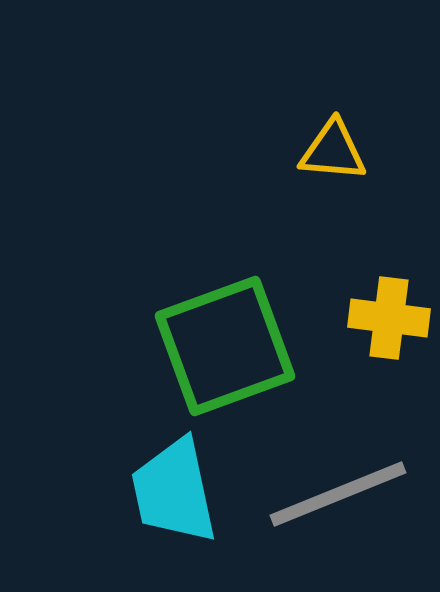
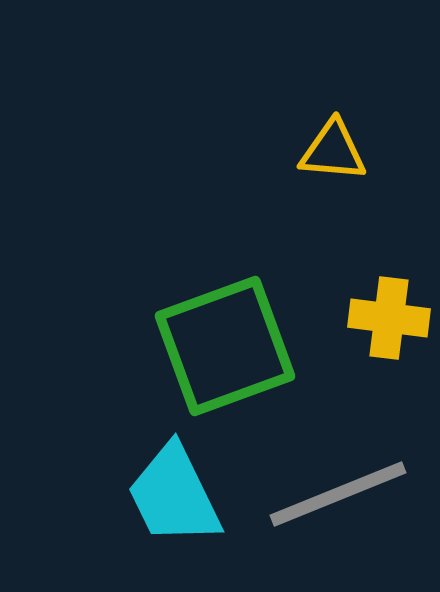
cyan trapezoid: moved 4 px down; rotated 14 degrees counterclockwise
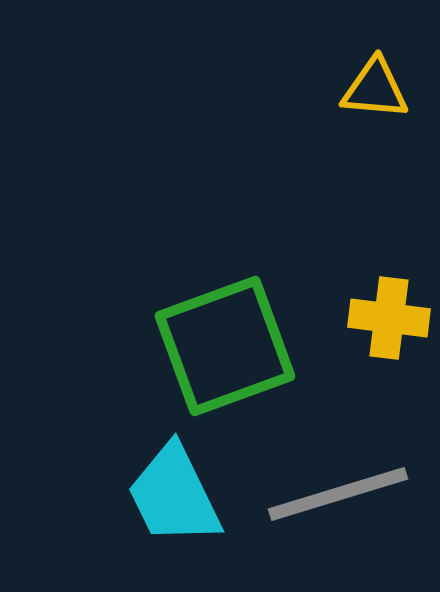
yellow triangle: moved 42 px right, 62 px up
gray line: rotated 5 degrees clockwise
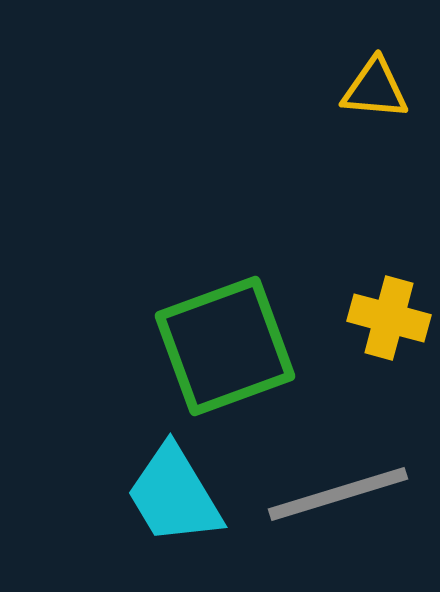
yellow cross: rotated 8 degrees clockwise
cyan trapezoid: rotated 5 degrees counterclockwise
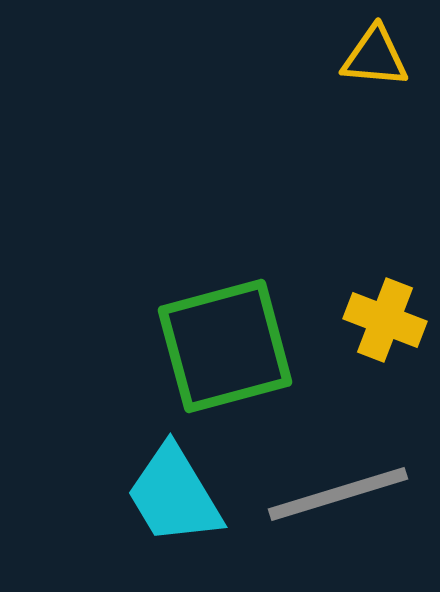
yellow triangle: moved 32 px up
yellow cross: moved 4 px left, 2 px down; rotated 6 degrees clockwise
green square: rotated 5 degrees clockwise
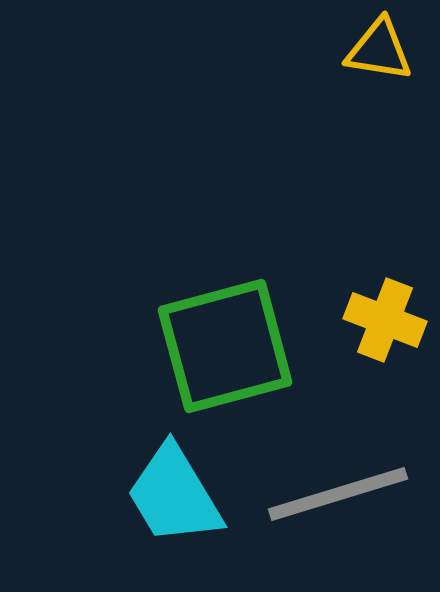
yellow triangle: moved 4 px right, 7 px up; rotated 4 degrees clockwise
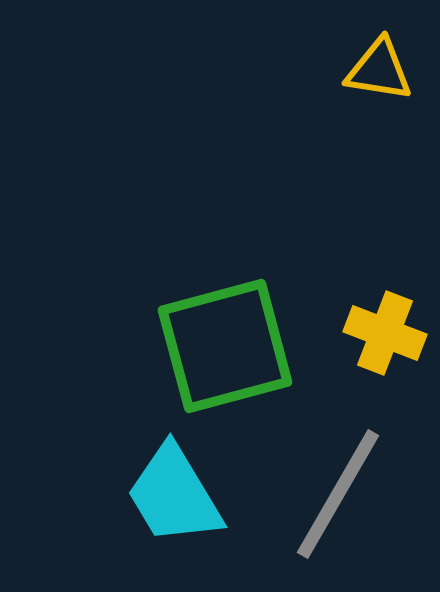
yellow triangle: moved 20 px down
yellow cross: moved 13 px down
gray line: rotated 43 degrees counterclockwise
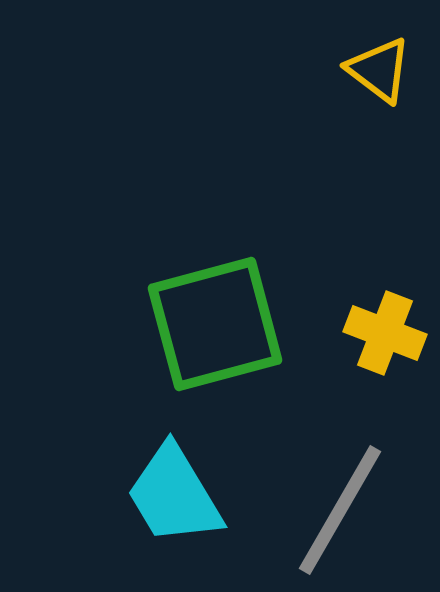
yellow triangle: rotated 28 degrees clockwise
green square: moved 10 px left, 22 px up
gray line: moved 2 px right, 16 px down
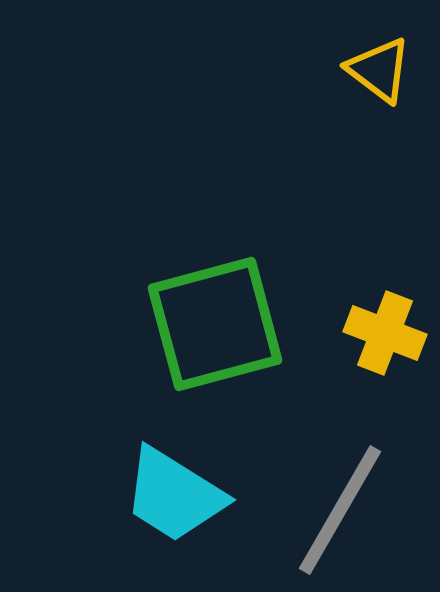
cyan trapezoid: rotated 27 degrees counterclockwise
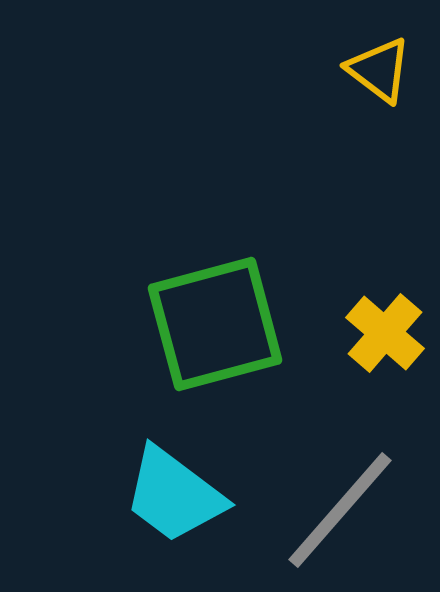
yellow cross: rotated 20 degrees clockwise
cyan trapezoid: rotated 5 degrees clockwise
gray line: rotated 11 degrees clockwise
